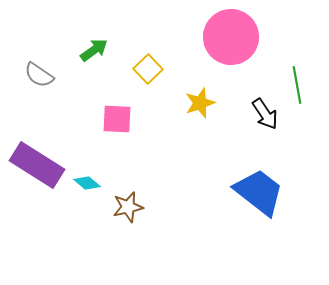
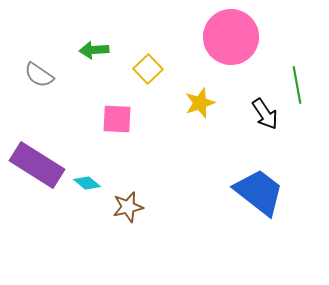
green arrow: rotated 148 degrees counterclockwise
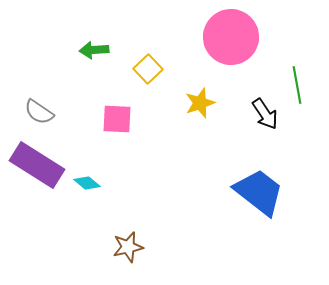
gray semicircle: moved 37 px down
brown star: moved 40 px down
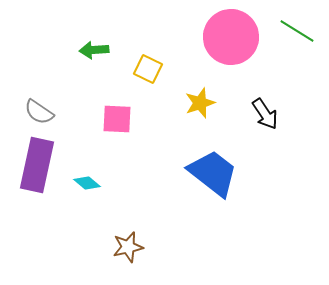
yellow square: rotated 20 degrees counterclockwise
green line: moved 54 px up; rotated 48 degrees counterclockwise
purple rectangle: rotated 70 degrees clockwise
blue trapezoid: moved 46 px left, 19 px up
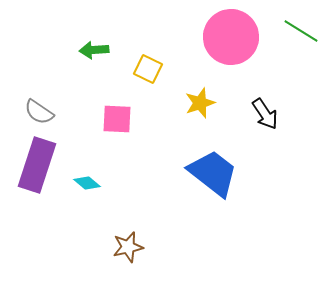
green line: moved 4 px right
purple rectangle: rotated 6 degrees clockwise
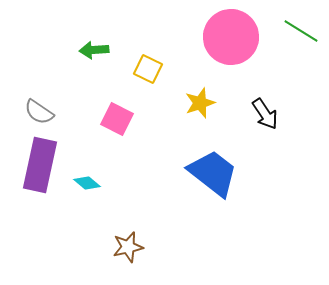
pink square: rotated 24 degrees clockwise
purple rectangle: moved 3 px right; rotated 6 degrees counterclockwise
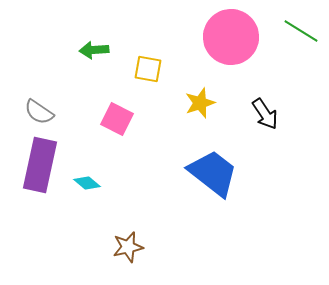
yellow square: rotated 16 degrees counterclockwise
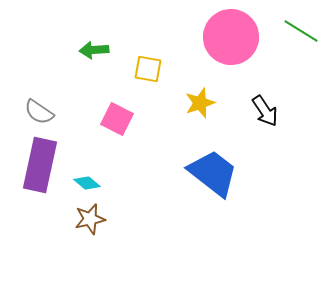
black arrow: moved 3 px up
brown star: moved 38 px left, 28 px up
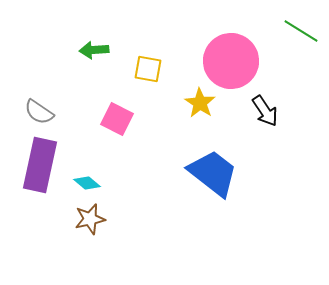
pink circle: moved 24 px down
yellow star: rotated 20 degrees counterclockwise
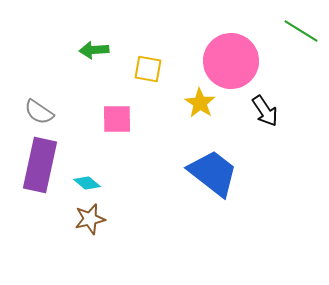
pink square: rotated 28 degrees counterclockwise
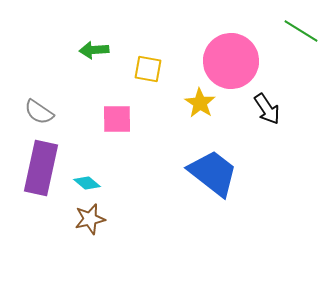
black arrow: moved 2 px right, 2 px up
purple rectangle: moved 1 px right, 3 px down
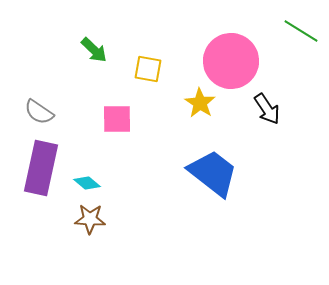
green arrow: rotated 132 degrees counterclockwise
brown star: rotated 16 degrees clockwise
